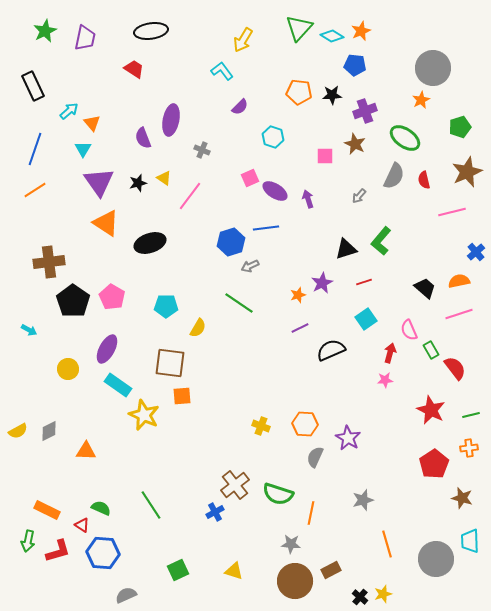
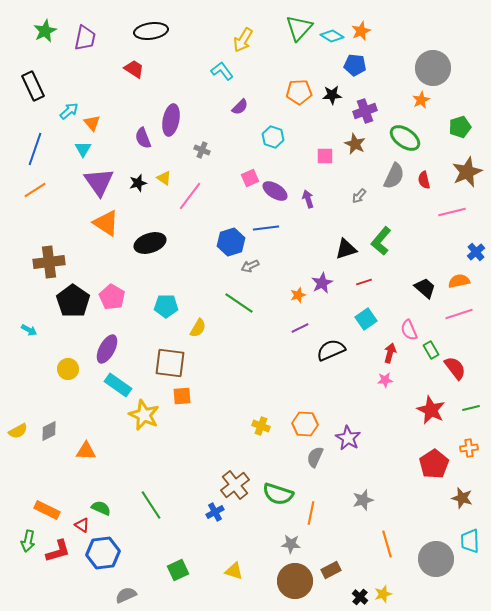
orange pentagon at (299, 92): rotated 10 degrees counterclockwise
green line at (471, 415): moved 7 px up
blue hexagon at (103, 553): rotated 12 degrees counterclockwise
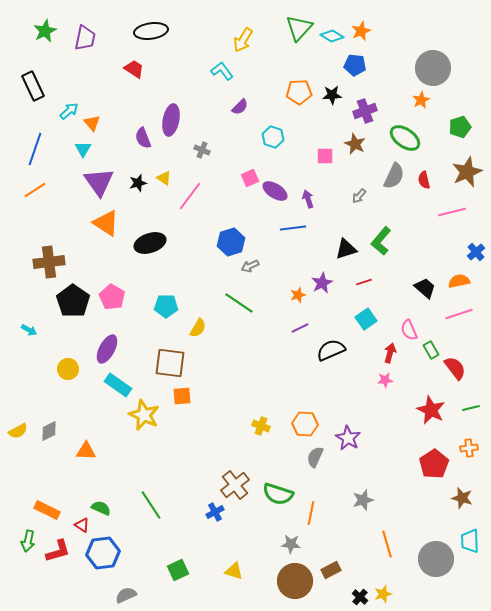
blue line at (266, 228): moved 27 px right
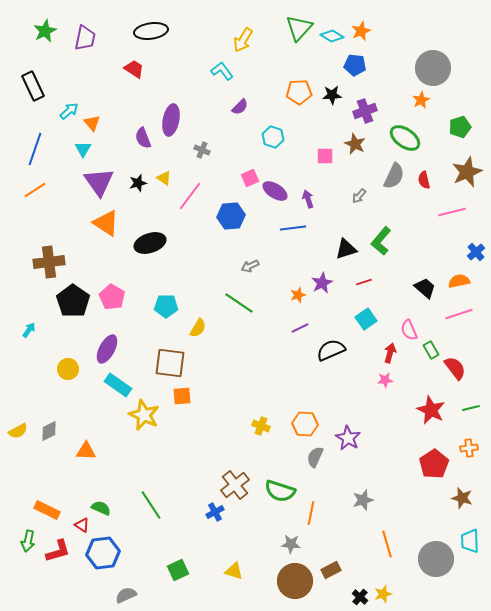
blue hexagon at (231, 242): moved 26 px up; rotated 12 degrees clockwise
cyan arrow at (29, 330): rotated 84 degrees counterclockwise
green semicircle at (278, 494): moved 2 px right, 3 px up
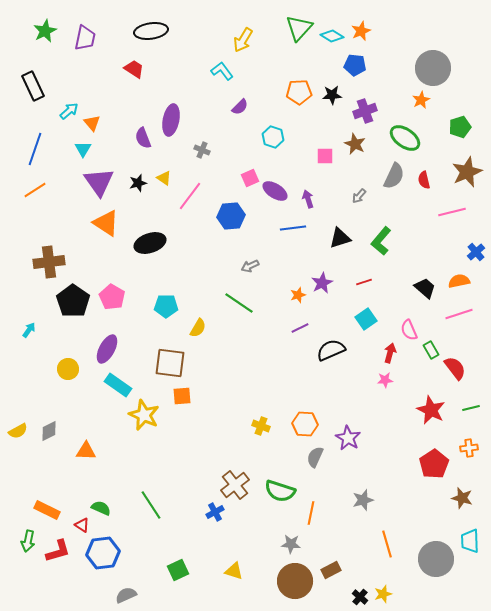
black triangle at (346, 249): moved 6 px left, 11 px up
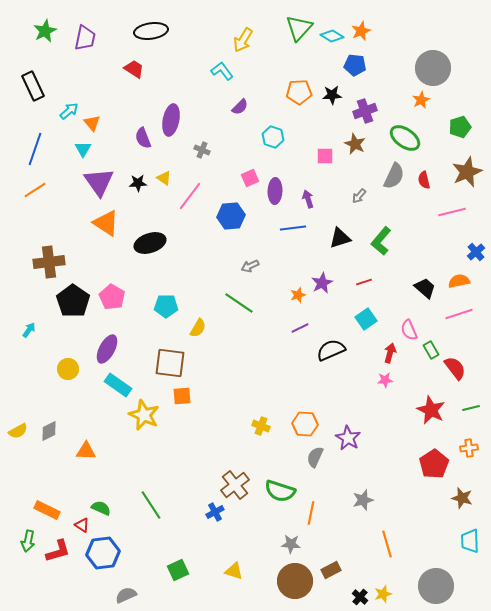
black star at (138, 183): rotated 12 degrees clockwise
purple ellipse at (275, 191): rotated 60 degrees clockwise
gray circle at (436, 559): moved 27 px down
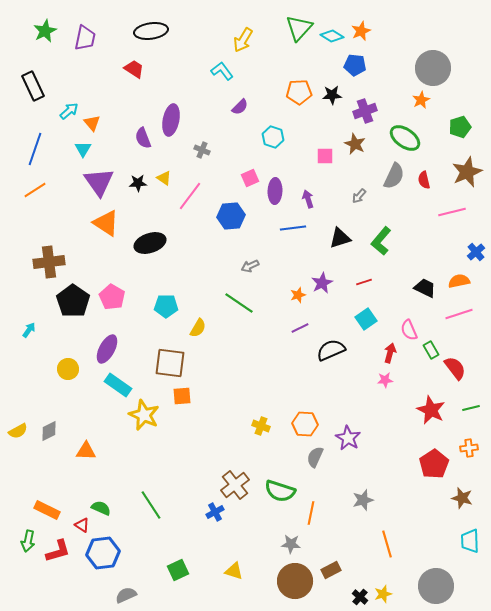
black trapezoid at (425, 288): rotated 15 degrees counterclockwise
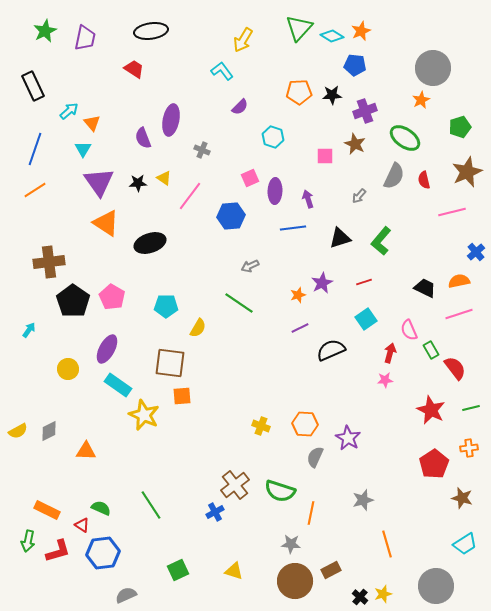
cyan trapezoid at (470, 541): moved 5 px left, 3 px down; rotated 120 degrees counterclockwise
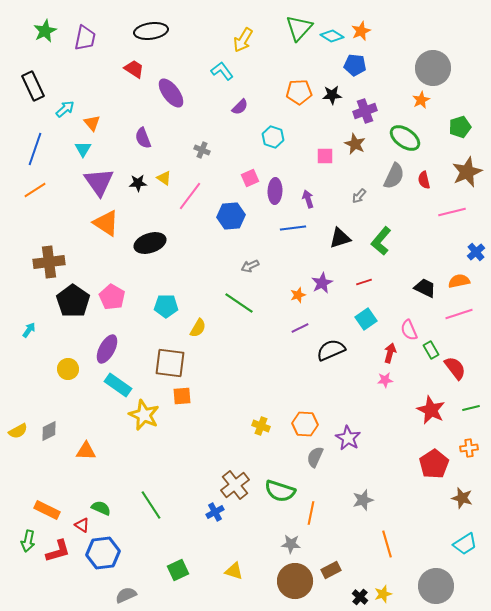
cyan arrow at (69, 111): moved 4 px left, 2 px up
purple ellipse at (171, 120): moved 27 px up; rotated 48 degrees counterclockwise
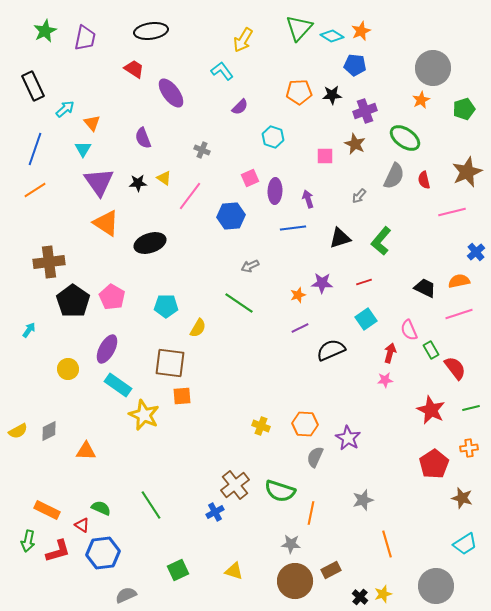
green pentagon at (460, 127): moved 4 px right, 18 px up
purple star at (322, 283): rotated 30 degrees clockwise
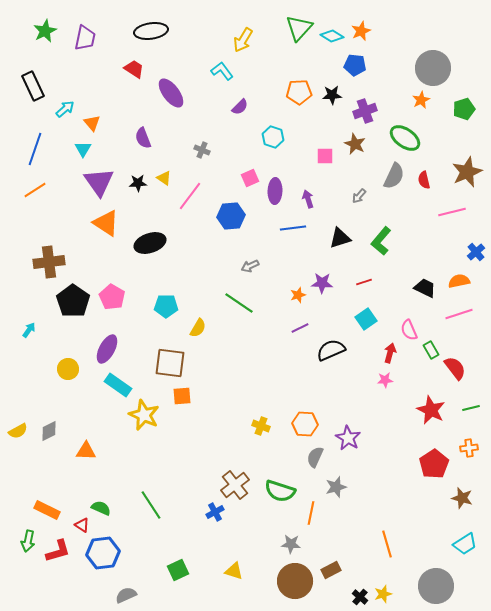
gray star at (363, 500): moved 27 px left, 13 px up
